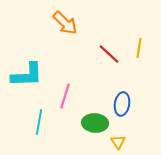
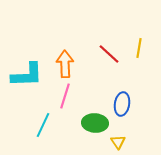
orange arrow: moved 41 px down; rotated 136 degrees counterclockwise
cyan line: moved 4 px right, 3 px down; rotated 15 degrees clockwise
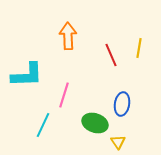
red line: moved 2 px right, 1 px down; rotated 25 degrees clockwise
orange arrow: moved 3 px right, 28 px up
pink line: moved 1 px left, 1 px up
green ellipse: rotated 15 degrees clockwise
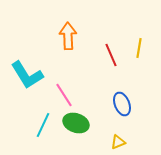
cyan L-shape: rotated 60 degrees clockwise
pink line: rotated 50 degrees counterclockwise
blue ellipse: rotated 30 degrees counterclockwise
green ellipse: moved 19 px left
yellow triangle: rotated 42 degrees clockwise
